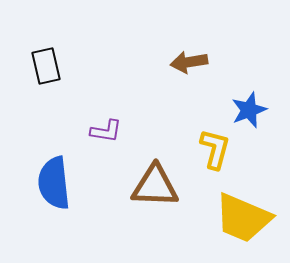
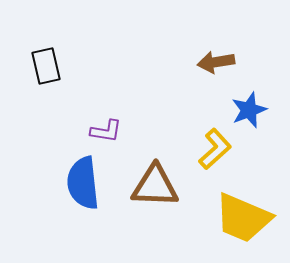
brown arrow: moved 27 px right
yellow L-shape: rotated 33 degrees clockwise
blue semicircle: moved 29 px right
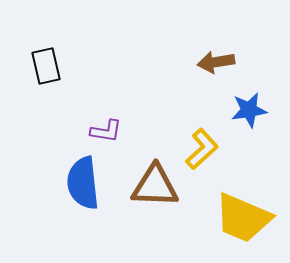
blue star: rotated 12 degrees clockwise
yellow L-shape: moved 13 px left
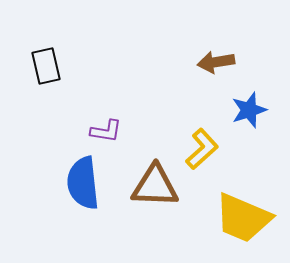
blue star: rotated 9 degrees counterclockwise
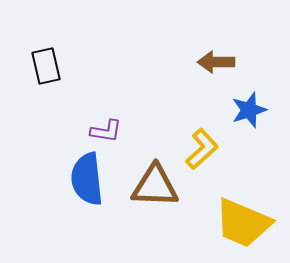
brown arrow: rotated 9 degrees clockwise
blue semicircle: moved 4 px right, 4 px up
yellow trapezoid: moved 5 px down
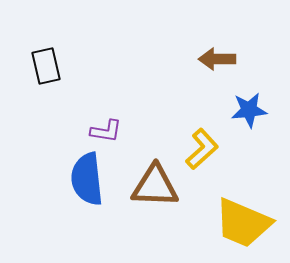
brown arrow: moved 1 px right, 3 px up
blue star: rotated 12 degrees clockwise
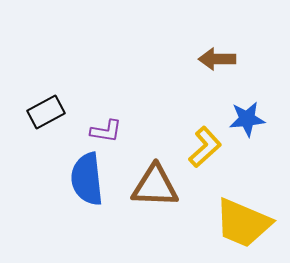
black rectangle: moved 46 px down; rotated 75 degrees clockwise
blue star: moved 2 px left, 9 px down
yellow L-shape: moved 3 px right, 2 px up
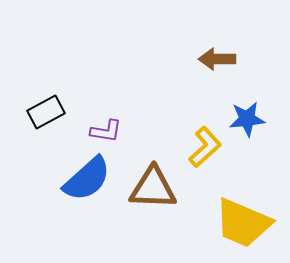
blue semicircle: rotated 126 degrees counterclockwise
brown triangle: moved 2 px left, 2 px down
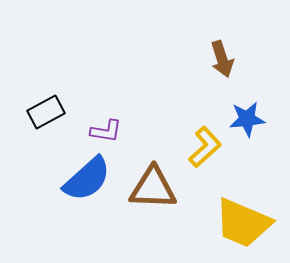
brown arrow: moved 5 px right; rotated 108 degrees counterclockwise
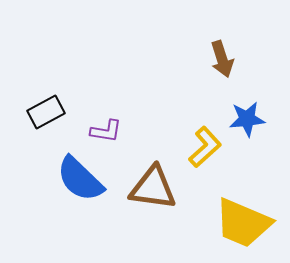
blue semicircle: moved 7 px left; rotated 86 degrees clockwise
brown triangle: rotated 6 degrees clockwise
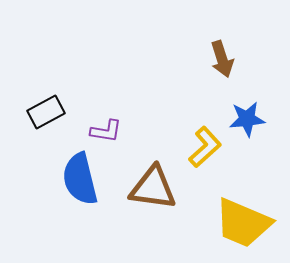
blue semicircle: rotated 32 degrees clockwise
